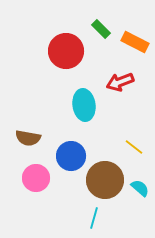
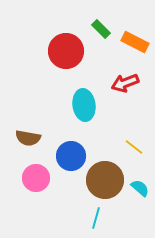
red arrow: moved 5 px right, 1 px down
cyan line: moved 2 px right
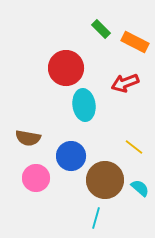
red circle: moved 17 px down
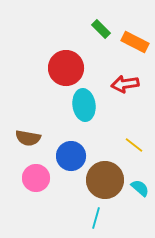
red arrow: moved 1 px down; rotated 12 degrees clockwise
yellow line: moved 2 px up
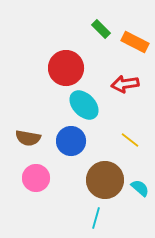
cyan ellipse: rotated 36 degrees counterclockwise
yellow line: moved 4 px left, 5 px up
blue circle: moved 15 px up
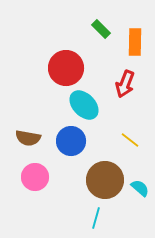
orange rectangle: rotated 64 degrees clockwise
red arrow: rotated 60 degrees counterclockwise
pink circle: moved 1 px left, 1 px up
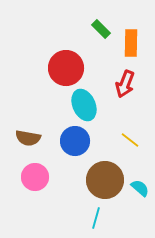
orange rectangle: moved 4 px left, 1 px down
cyan ellipse: rotated 20 degrees clockwise
blue circle: moved 4 px right
